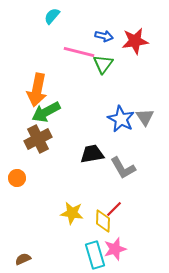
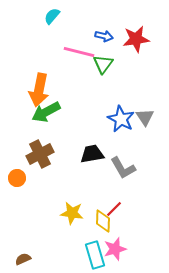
red star: moved 1 px right, 2 px up
orange arrow: moved 2 px right
brown cross: moved 2 px right, 15 px down
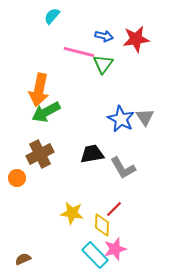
yellow diamond: moved 1 px left, 4 px down
cyan rectangle: rotated 28 degrees counterclockwise
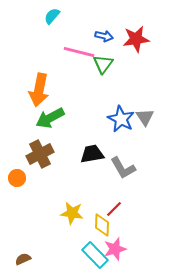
green arrow: moved 4 px right, 6 px down
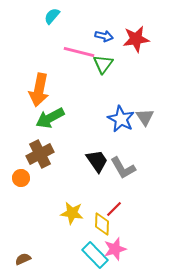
black trapezoid: moved 5 px right, 7 px down; rotated 65 degrees clockwise
orange circle: moved 4 px right
yellow diamond: moved 1 px up
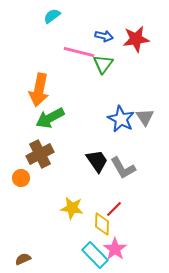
cyan semicircle: rotated 12 degrees clockwise
yellow star: moved 5 px up
pink star: rotated 20 degrees counterclockwise
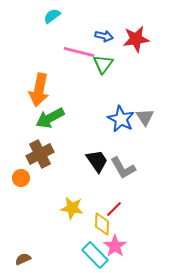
pink star: moved 3 px up
